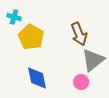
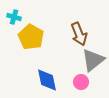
blue diamond: moved 10 px right, 2 px down
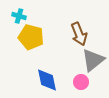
cyan cross: moved 5 px right, 1 px up
yellow pentagon: rotated 15 degrees counterclockwise
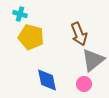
cyan cross: moved 1 px right, 2 px up
pink circle: moved 3 px right, 2 px down
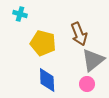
yellow pentagon: moved 12 px right, 6 px down
blue diamond: rotated 10 degrees clockwise
pink circle: moved 3 px right
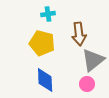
cyan cross: moved 28 px right; rotated 24 degrees counterclockwise
brown arrow: rotated 15 degrees clockwise
yellow pentagon: moved 1 px left
blue diamond: moved 2 px left
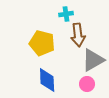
cyan cross: moved 18 px right
brown arrow: moved 1 px left, 1 px down
gray triangle: rotated 10 degrees clockwise
blue diamond: moved 2 px right
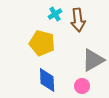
cyan cross: moved 11 px left; rotated 24 degrees counterclockwise
brown arrow: moved 15 px up
pink circle: moved 5 px left, 2 px down
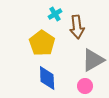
brown arrow: moved 1 px left, 7 px down
yellow pentagon: rotated 20 degrees clockwise
blue diamond: moved 2 px up
pink circle: moved 3 px right
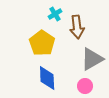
gray triangle: moved 1 px left, 1 px up
